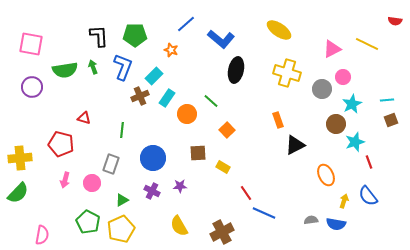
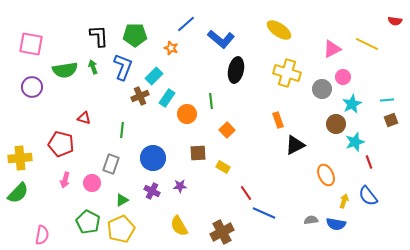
orange star at (171, 50): moved 2 px up
green line at (211, 101): rotated 42 degrees clockwise
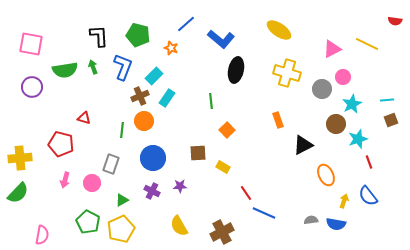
green pentagon at (135, 35): moved 3 px right; rotated 15 degrees clockwise
orange circle at (187, 114): moved 43 px left, 7 px down
cyan star at (355, 142): moved 3 px right, 3 px up
black triangle at (295, 145): moved 8 px right
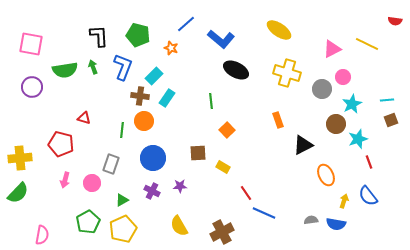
black ellipse at (236, 70): rotated 75 degrees counterclockwise
brown cross at (140, 96): rotated 30 degrees clockwise
green pentagon at (88, 222): rotated 15 degrees clockwise
yellow pentagon at (121, 229): moved 2 px right
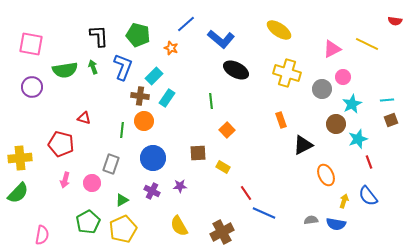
orange rectangle at (278, 120): moved 3 px right
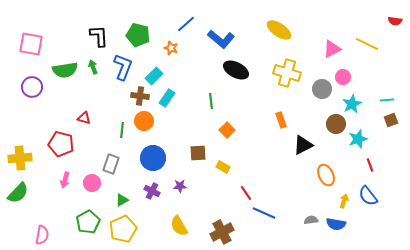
red line at (369, 162): moved 1 px right, 3 px down
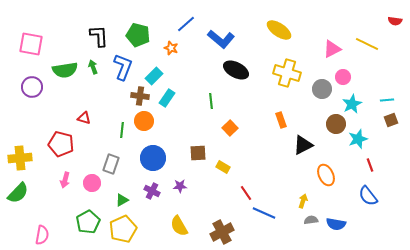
orange square at (227, 130): moved 3 px right, 2 px up
yellow arrow at (344, 201): moved 41 px left
